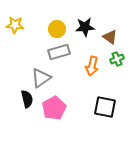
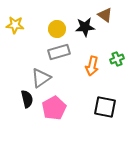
brown triangle: moved 5 px left, 22 px up
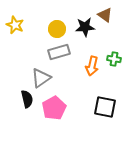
yellow star: rotated 18 degrees clockwise
green cross: moved 3 px left; rotated 32 degrees clockwise
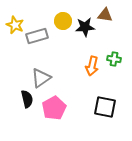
brown triangle: rotated 28 degrees counterclockwise
yellow circle: moved 6 px right, 8 px up
gray rectangle: moved 22 px left, 16 px up
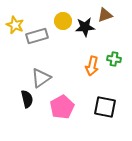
brown triangle: rotated 28 degrees counterclockwise
pink pentagon: moved 8 px right, 1 px up
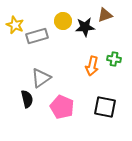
pink pentagon: rotated 20 degrees counterclockwise
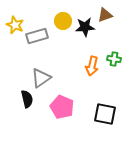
black square: moved 7 px down
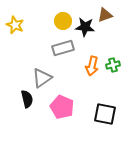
black star: rotated 12 degrees clockwise
gray rectangle: moved 26 px right, 12 px down
green cross: moved 1 px left, 6 px down; rotated 24 degrees counterclockwise
gray triangle: moved 1 px right
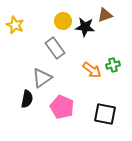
gray rectangle: moved 8 px left; rotated 70 degrees clockwise
orange arrow: moved 4 px down; rotated 66 degrees counterclockwise
black semicircle: rotated 24 degrees clockwise
